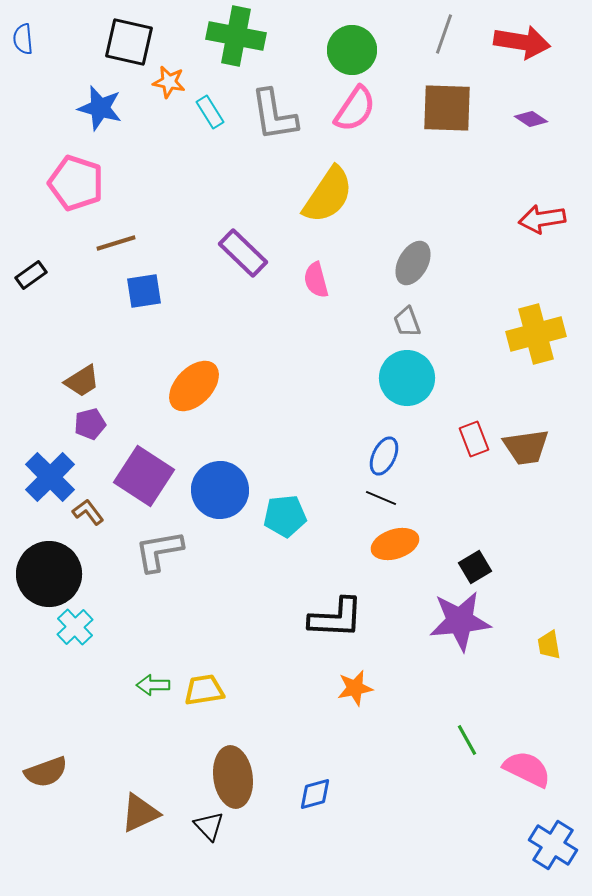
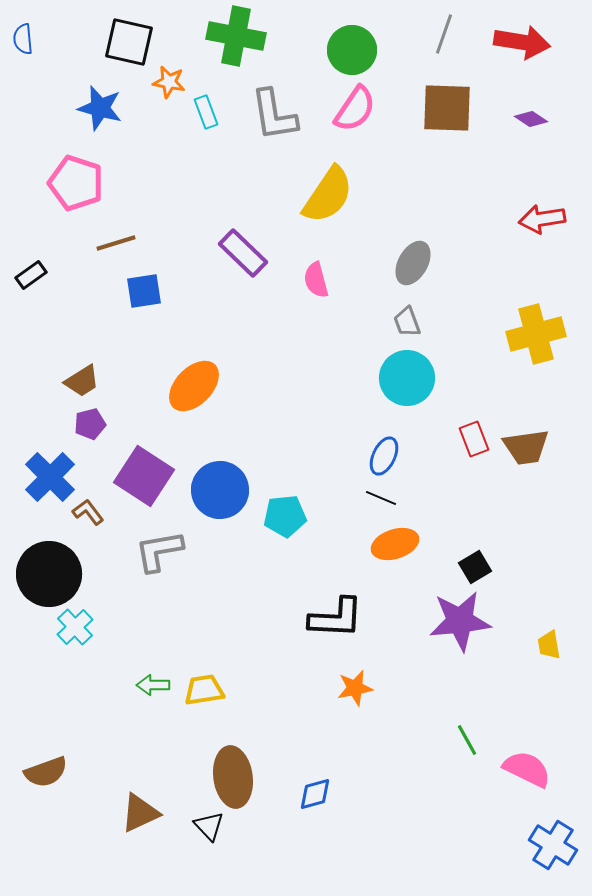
cyan rectangle at (210, 112): moved 4 px left; rotated 12 degrees clockwise
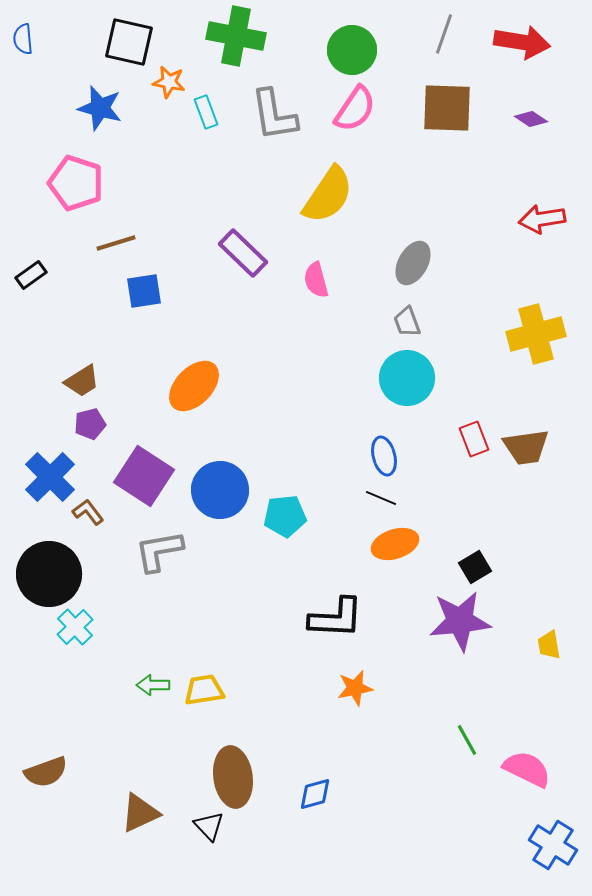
blue ellipse at (384, 456): rotated 39 degrees counterclockwise
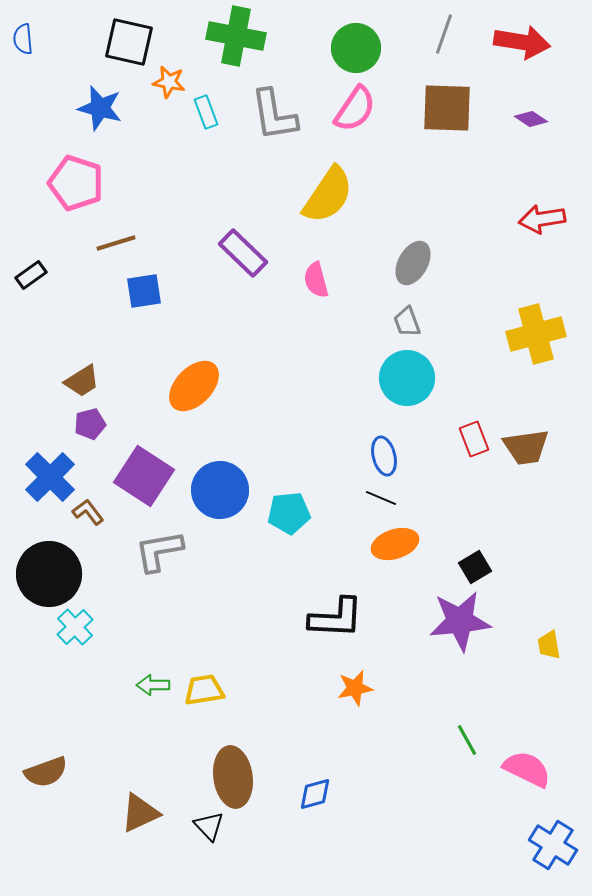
green circle at (352, 50): moved 4 px right, 2 px up
cyan pentagon at (285, 516): moved 4 px right, 3 px up
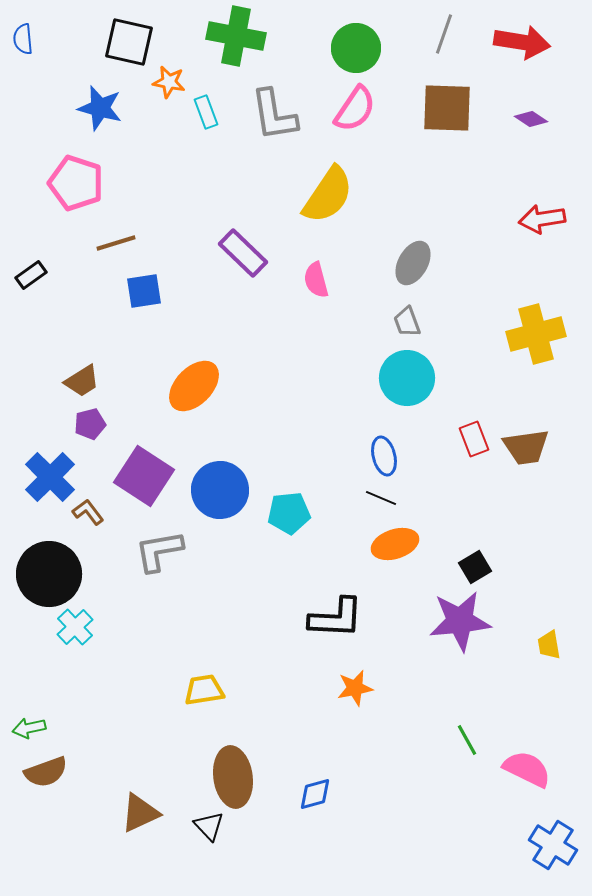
green arrow at (153, 685): moved 124 px left, 43 px down; rotated 12 degrees counterclockwise
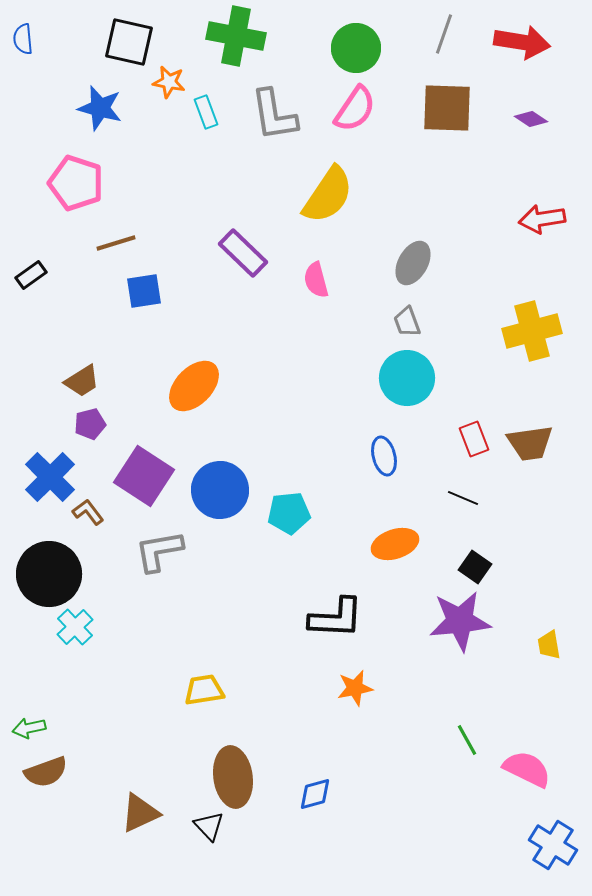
yellow cross at (536, 334): moved 4 px left, 3 px up
brown trapezoid at (526, 447): moved 4 px right, 4 px up
black line at (381, 498): moved 82 px right
black square at (475, 567): rotated 24 degrees counterclockwise
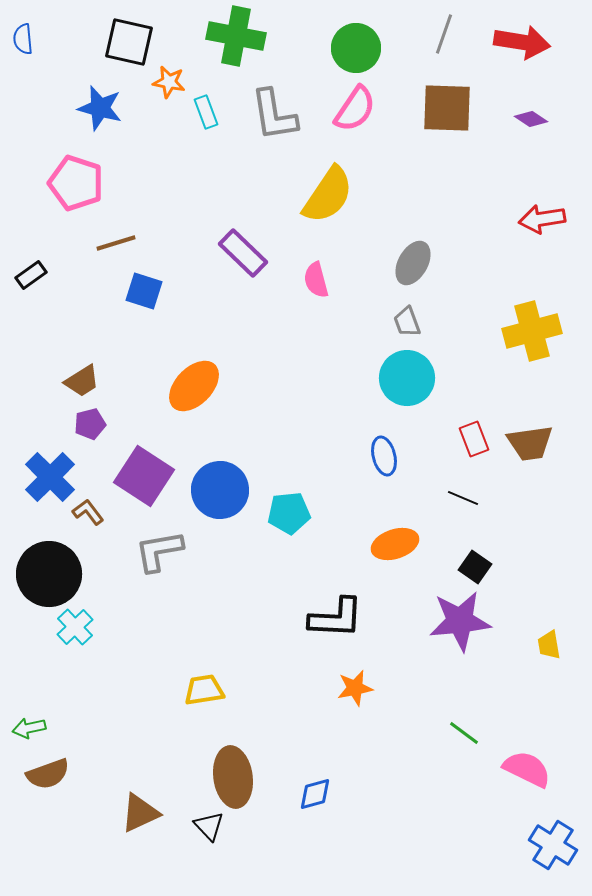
blue square at (144, 291): rotated 27 degrees clockwise
green line at (467, 740): moved 3 px left, 7 px up; rotated 24 degrees counterclockwise
brown semicircle at (46, 772): moved 2 px right, 2 px down
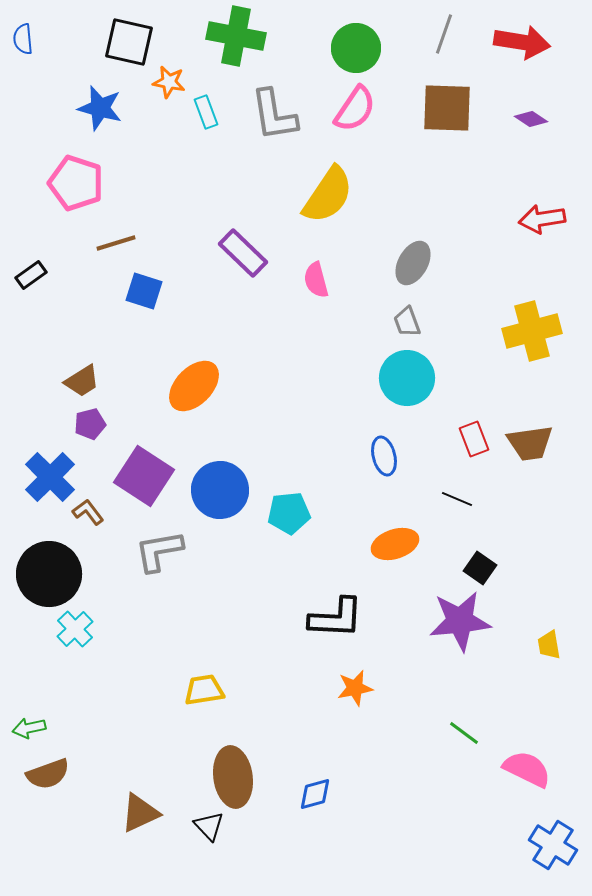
black line at (463, 498): moved 6 px left, 1 px down
black square at (475, 567): moved 5 px right, 1 px down
cyan cross at (75, 627): moved 2 px down
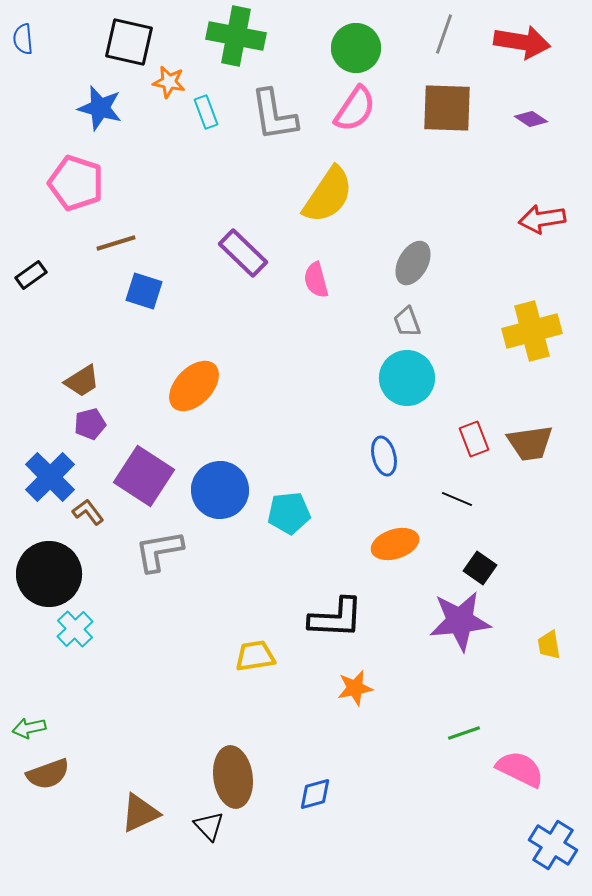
yellow trapezoid at (204, 690): moved 51 px right, 34 px up
green line at (464, 733): rotated 56 degrees counterclockwise
pink semicircle at (527, 769): moved 7 px left
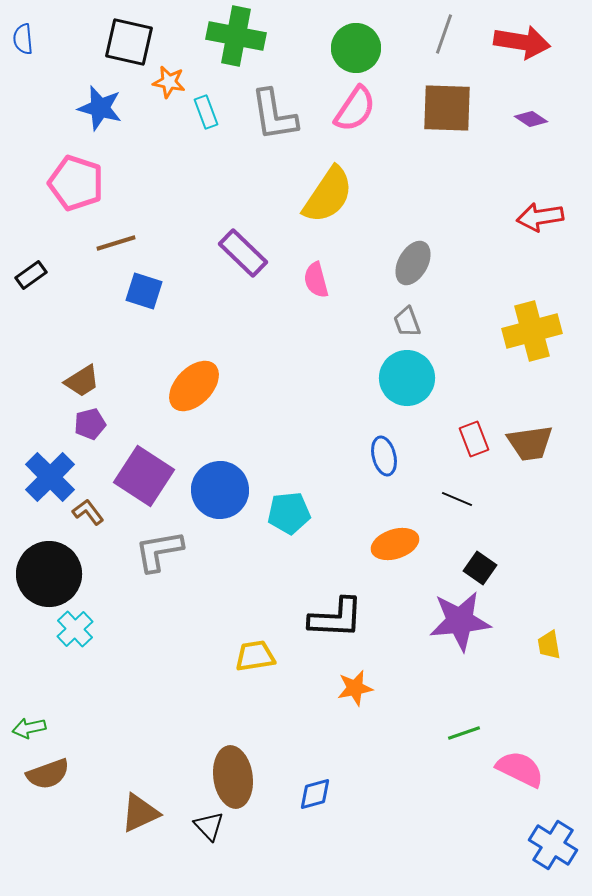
red arrow at (542, 219): moved 2 px left, 2 px up
